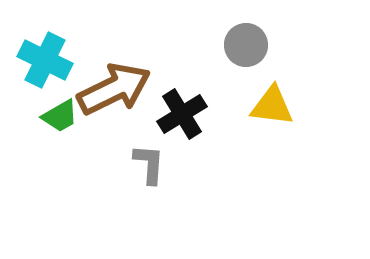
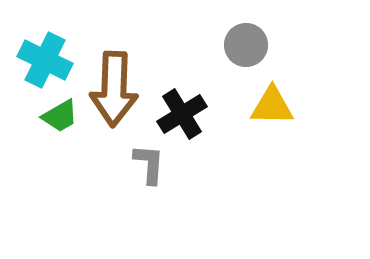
brown arrow: rotated 118 degrees clockwise
yellow triangle: rotated 6 degrees counterclockwise
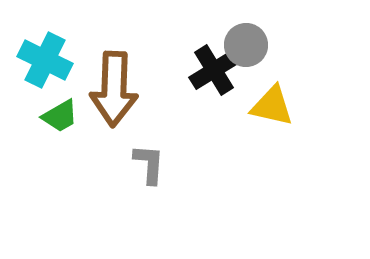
yellow triangle: rotated 12 degrees clockwise
black cross: moved 32 px right, 44 px up
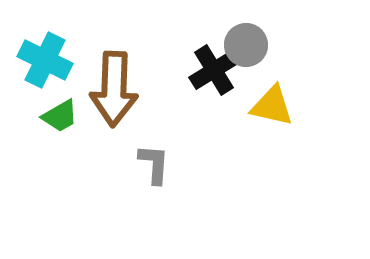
gray L-shape: moved 5 px right
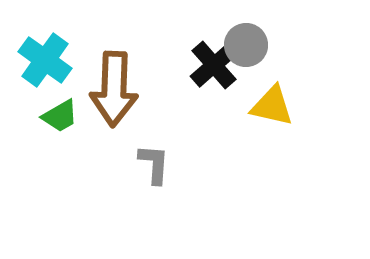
cyan cross: rotated 10 degrees clockwise
black cross: moved 5 px up; rotated 9 degrees counterclockwise
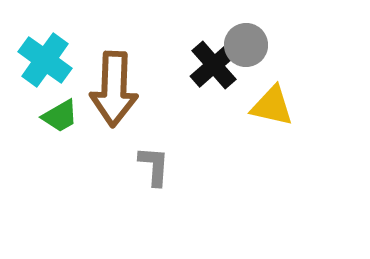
gray L-shape: moved 2 px down
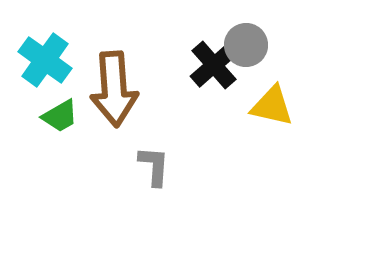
brown arrow: rotated 6 degrees counterclockwise
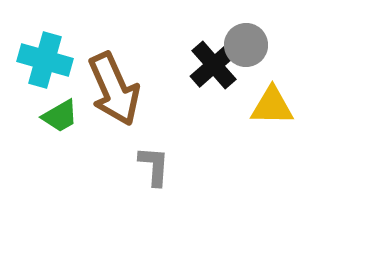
cyan cross: rotated 20 degrees counterclockwise
brown arrow: rotated 20 degrees counterclockwise
yellow triangle: rotated 12 degrees counterclockwise
